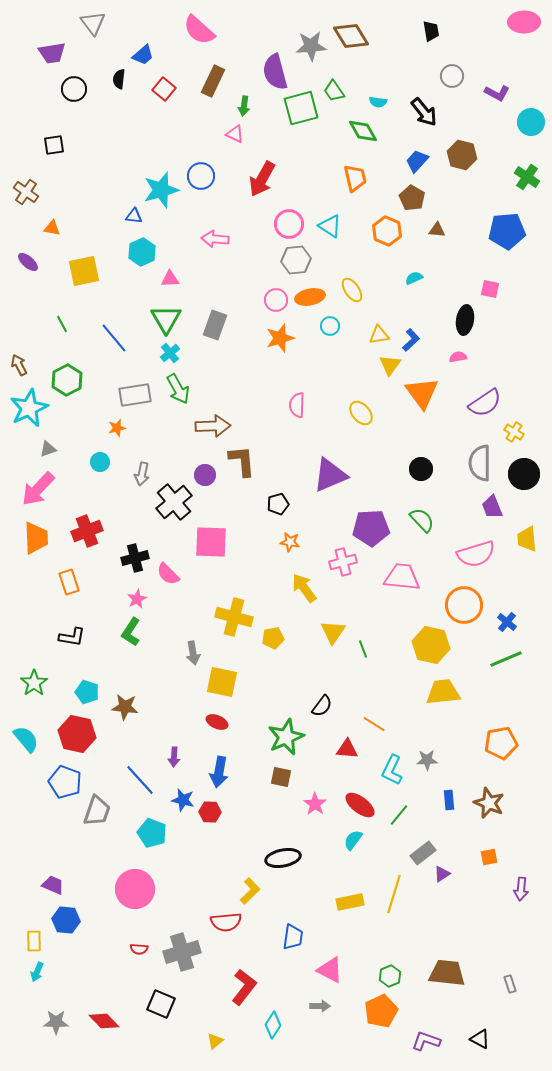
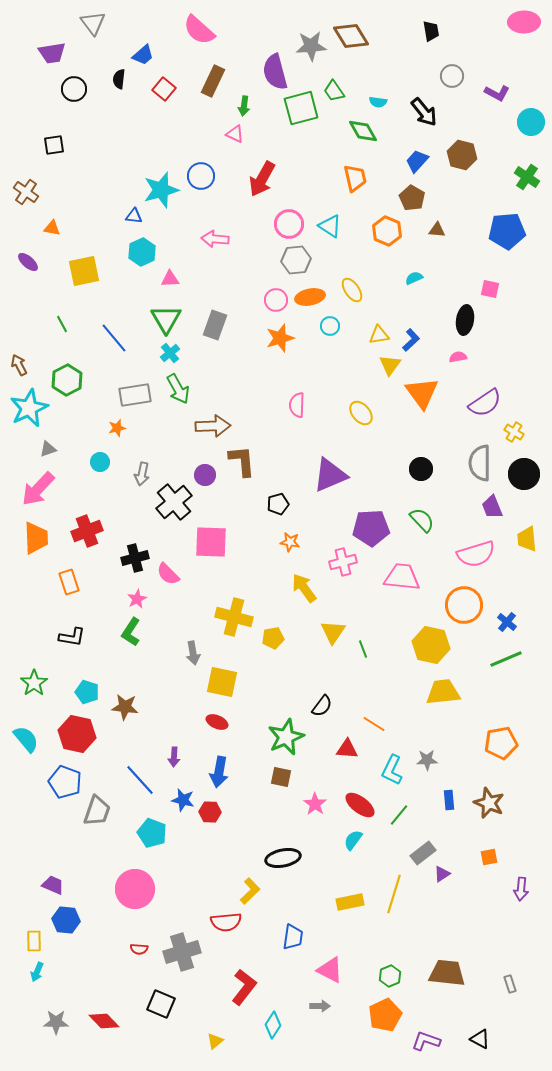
orange pentagon at (381, 1011): moved 4 px right, 4 px down
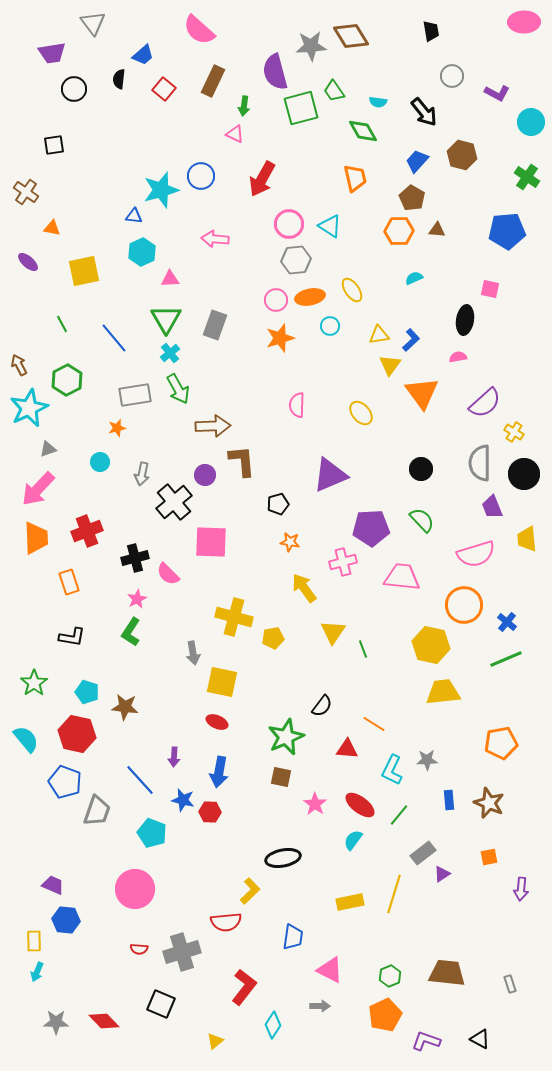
orange hexagon at (387, 231): moved 12 px right; rotated 24 degrees counterclockwise
purple semicircle at (485, 403): rotated 8 degrees counterclockwise
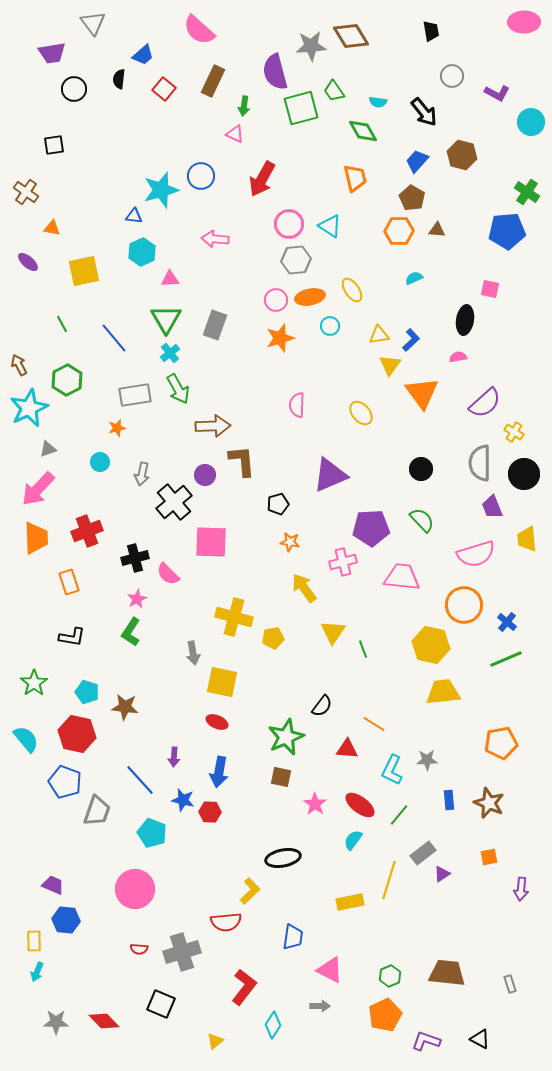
green cross at (527, 177): moved 15 px down
yellow line at (394, 894): moved 5 px left, 14 px up
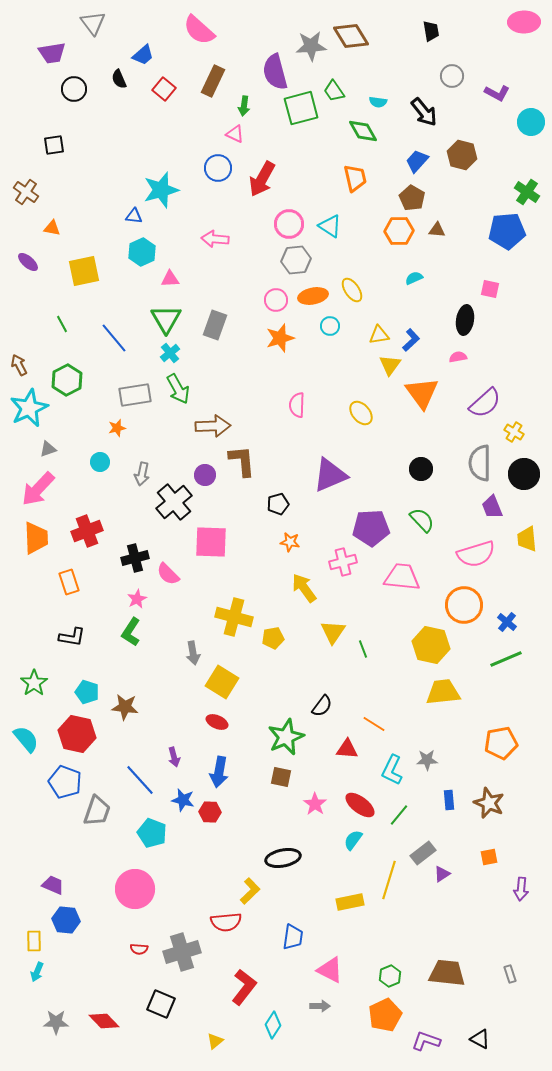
black semicircle at (119, 79): rotated 30 degrees counterclockwise
blue circle at (201, 176): moved 17 px right, 8 px up
orange ellipse at (310, 297): moved 3 px right, 1 px up
yellow square at (222, 682): rotated 20 degrees clockwise
purple arrow at (174, 757): rotated 18 degrees counterclockwise
gray rectangle at (510, 984): moved 10 px up
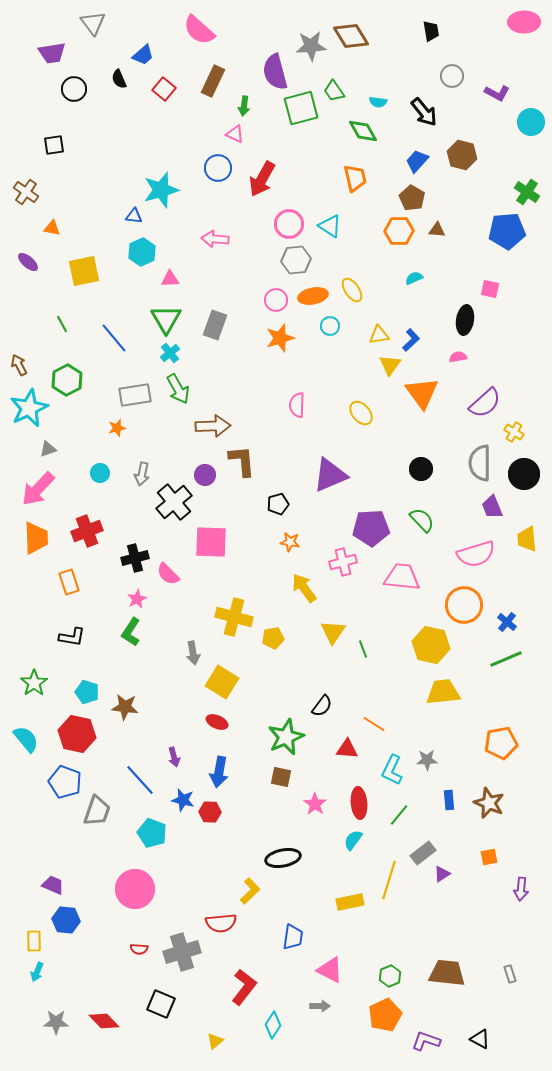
cyan circle at (100, 462): moved 11 px down
red ellipse at (360, 805): moved 1 px left, 2 px up; rotated 48 degrees clockwise
red semicircle at (226, 922): moved 5 px left, 1 px down
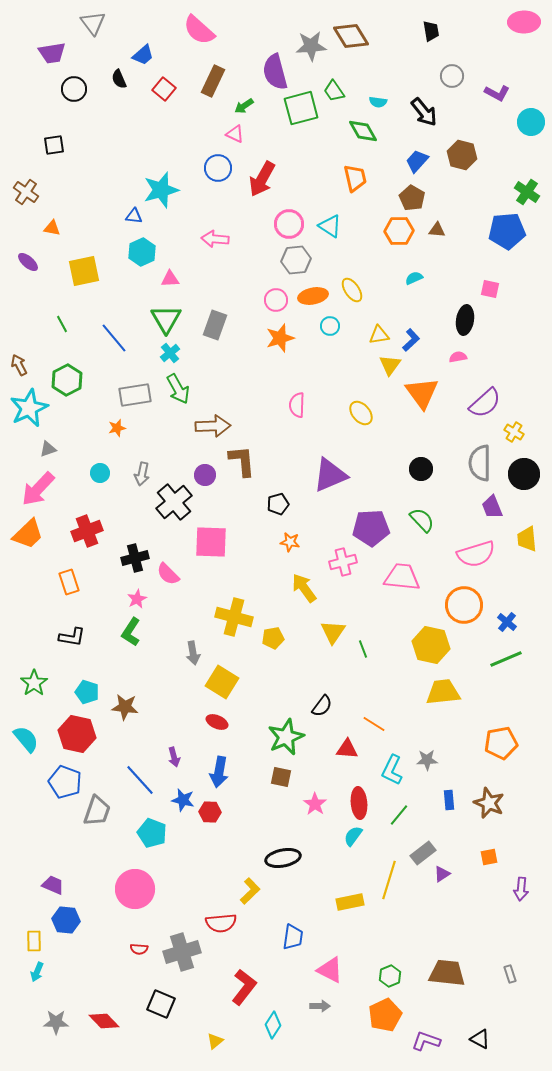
green arrow at (244, 106): rotated 48 degrees clockwise
orange trapezoid at (36, 538): moved 8 px left, 4 px up; rotated 48 degrees clockwise
cyan semicircle at (353, 840): moved 4 px up
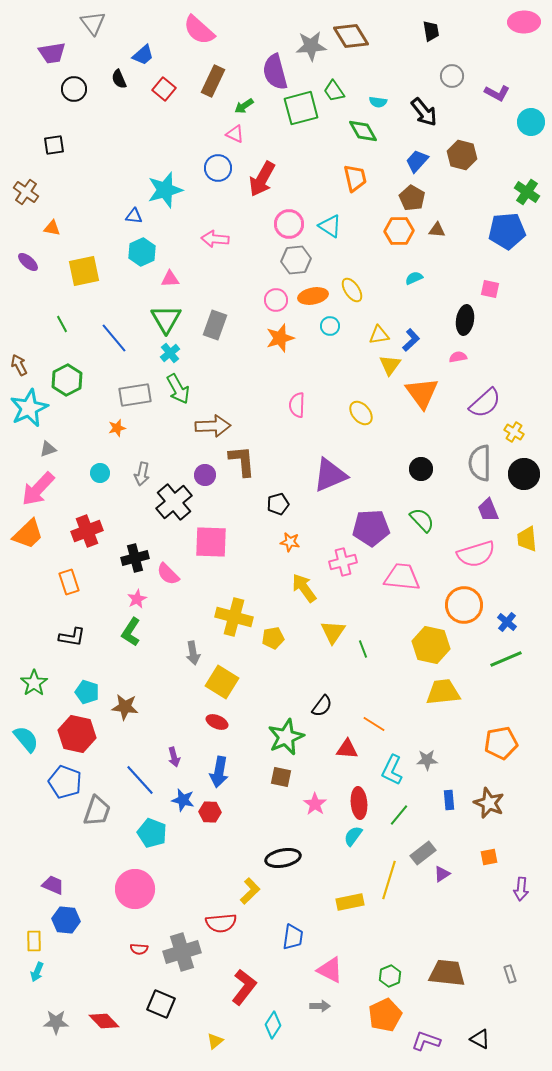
cyan star at (161, 190): moved 4 px right
purple trapezoid at (492, 507): moved 4 px left, 3 px down
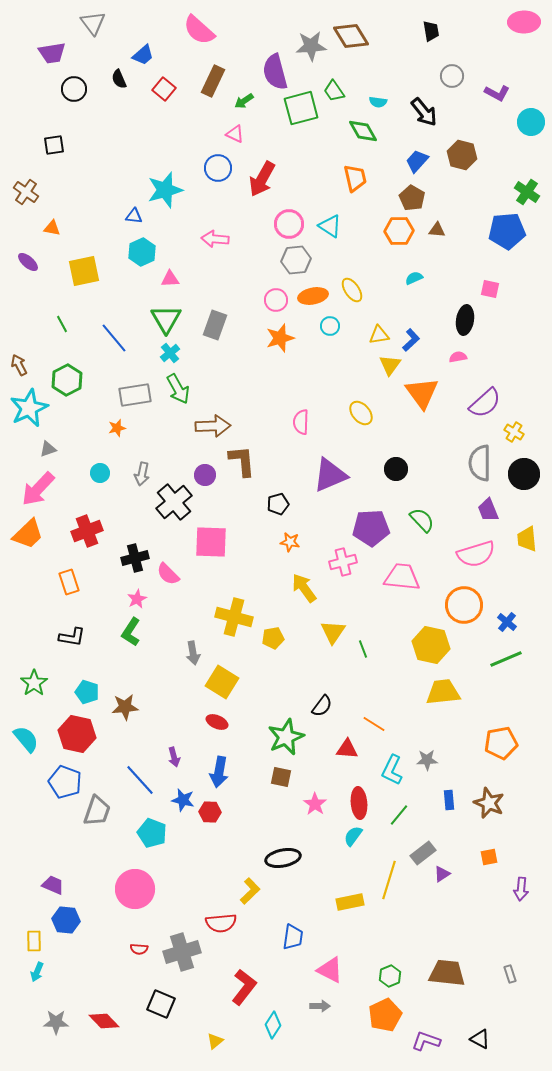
green arrow at (244, 106): moved 5 px up
pink semicircle at (297, 405): moved 4 px right, 17 px down
black circle at (421, 469): moved 25 px left
brown star at (125, 707): rotated 12 degrees counterclockwise
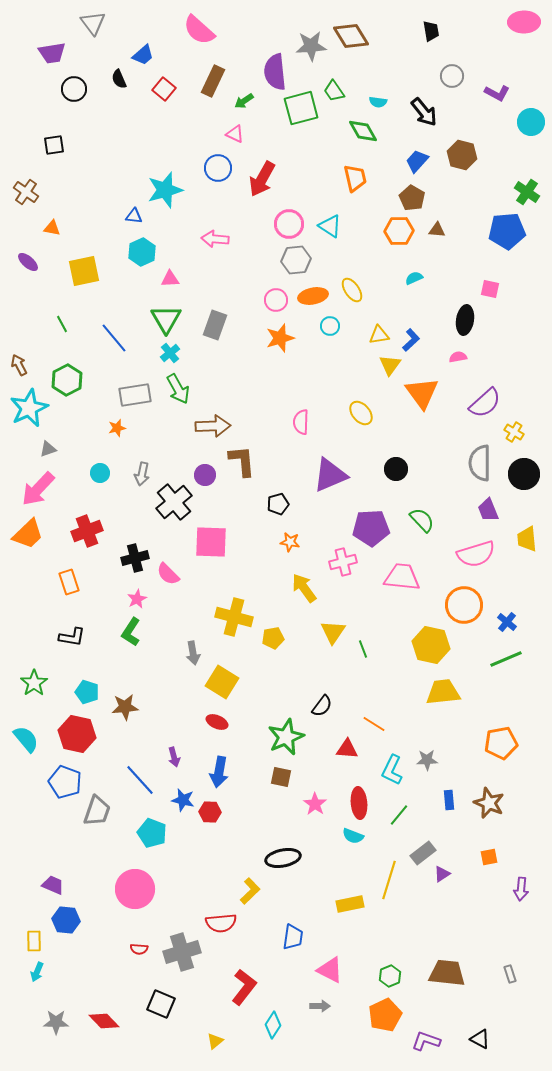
purple semicircle at (275, 72): rotated 9 degrees clockwise
cyan semicircle at (353, 836): rotated 105 degrees counterclockwise
yellow rectangle at (350, 902): moved 2 px down
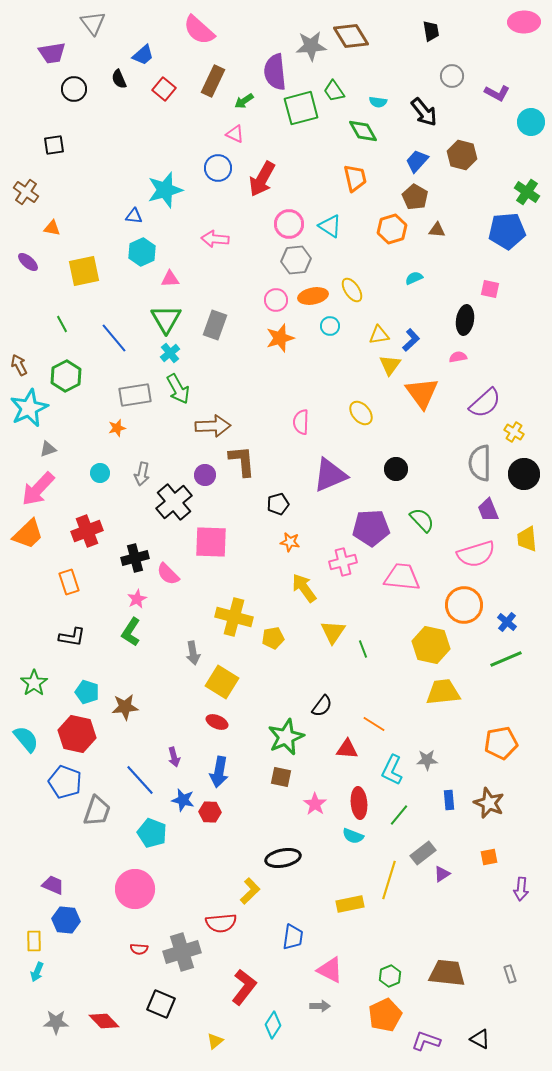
brown pentagon at (412, 198): moved 3 px right, 1 px up
orange hexagon at (399, 231): moved 7 px left, 2 px up; rotated 16 degrees counterclockwise
green hexagon at (67, 380): moved 1 px left, 4 px up
